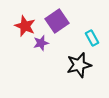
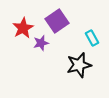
red star: moved 2 px left, 2 px down; rotated 20 degrees clockwise
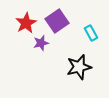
red star: moved 3 px right, 5 px up
cyan rectangle: moved 1 px left, 5 px up
black star: moved 2 px down
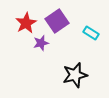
cyan rectangle: rotated 28 degrees counterclockwise
black star: moved 4 px left, 8 px down
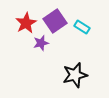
purple square: moved 2 px left
cyan rectangle: moved 9 px left, 6 px up
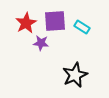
purple square: rotated 30 degrees clockwise
purple star: rotated 21 degrees clockwise
black star: rotated 10 degrees counterclockwise
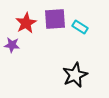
purple square: moved 2 px up
cyan rectangle: moved 2 px left
purple star: moved 29 px left, 2 px down
